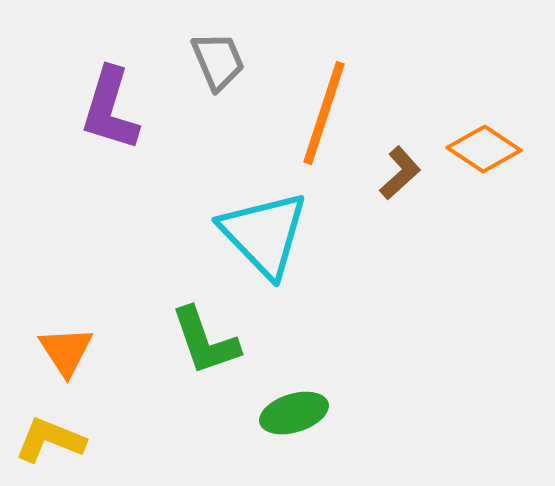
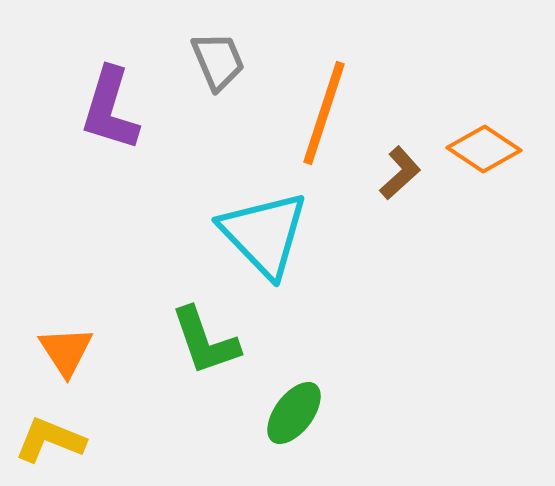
green ellipse: rotated 36 degrees counterclockwise
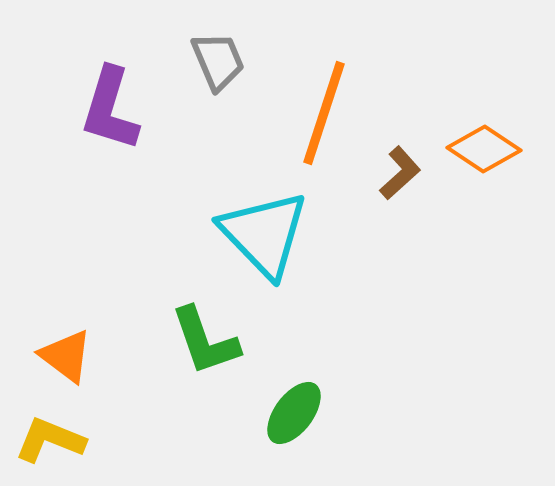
orange triangle: moved 5 px down; rotated 20 degrees counterclockwise
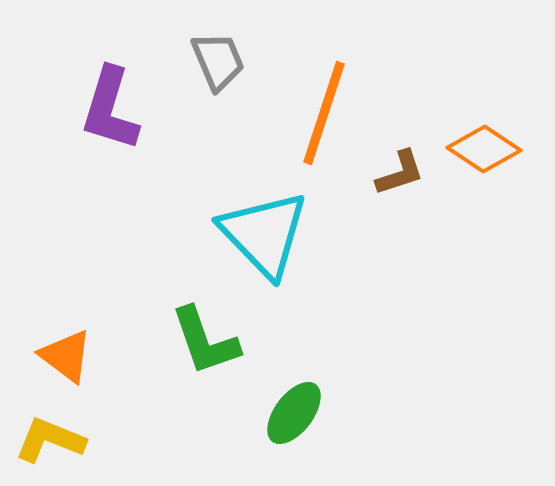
brown L-shape: rotated 24 degrees clockwise
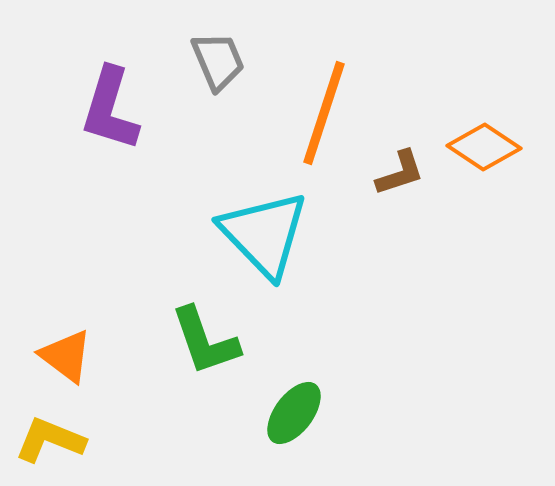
orange diamond: moved 2 px up
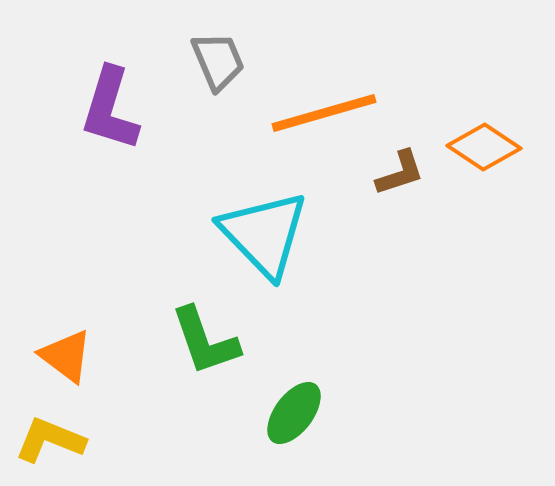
orange line: rotated 56 degrees clockwise
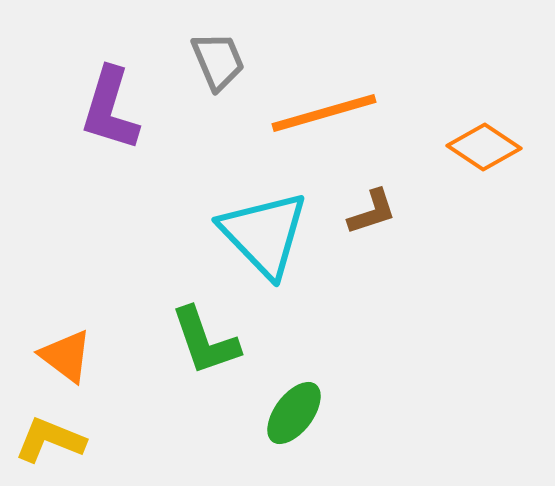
brown L-shape: moved 28 px left, 39 px down
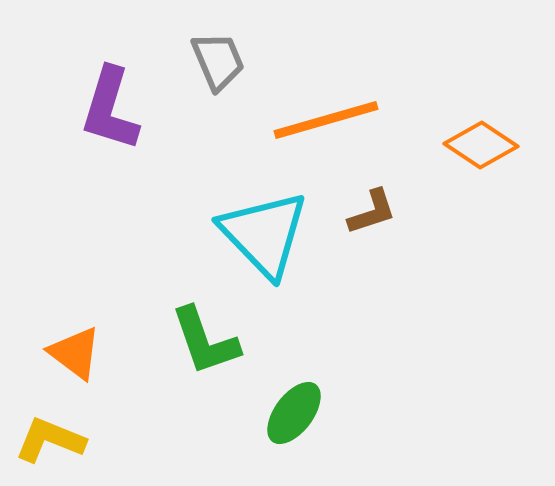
orange line: moved 2 px right, 7 px down
orange diamond: moved 3 px left, 2 px up
orange triangle: moved 9 px right, 3 px up
